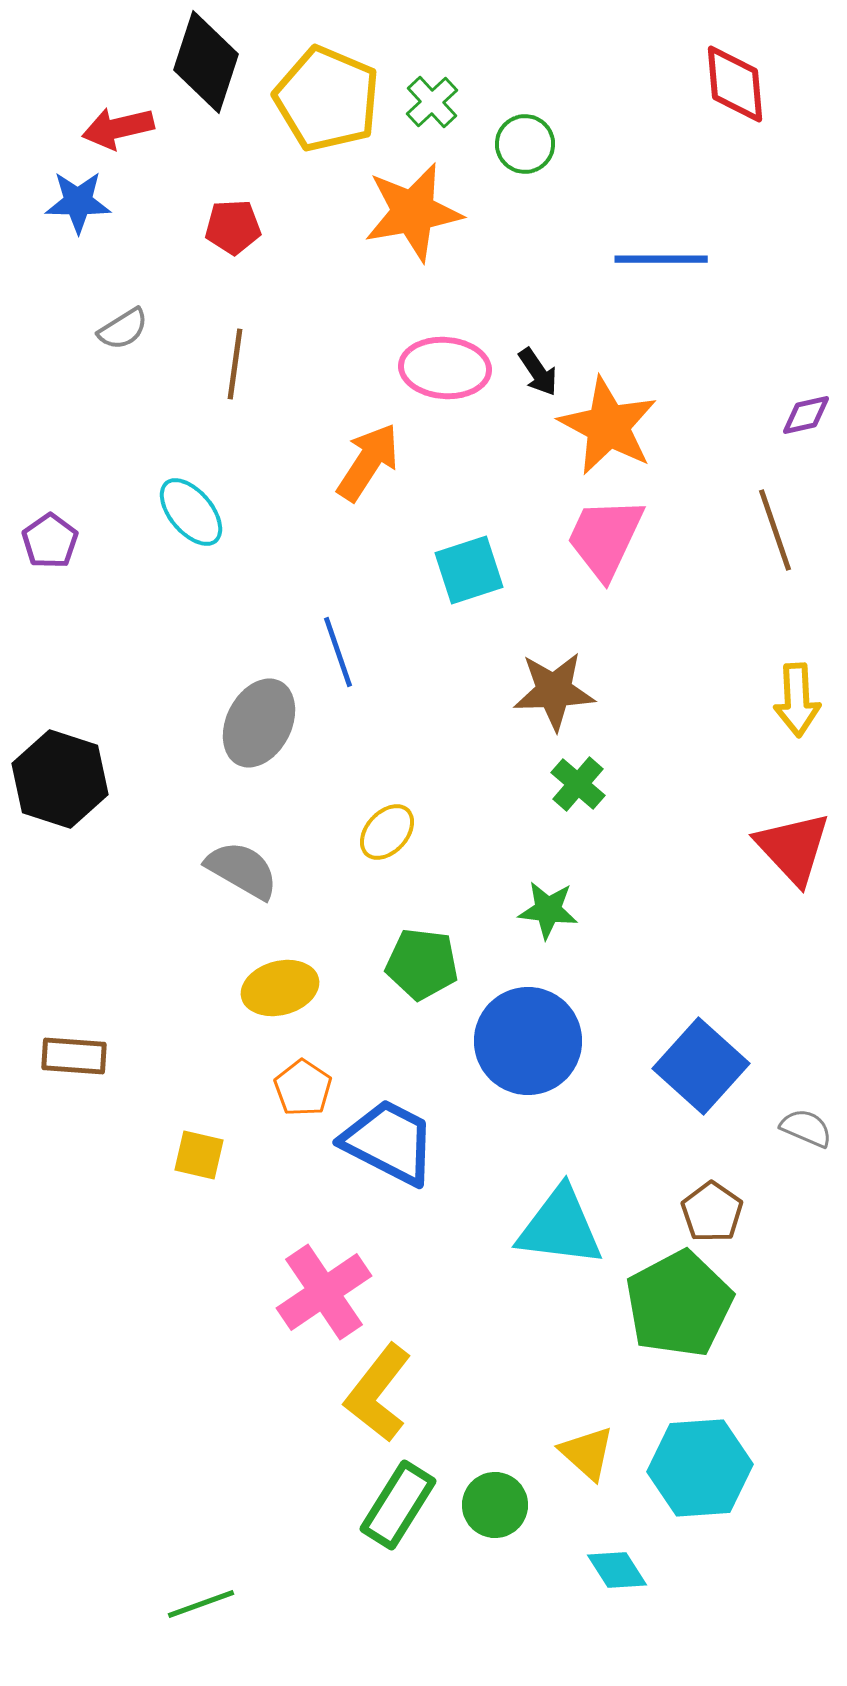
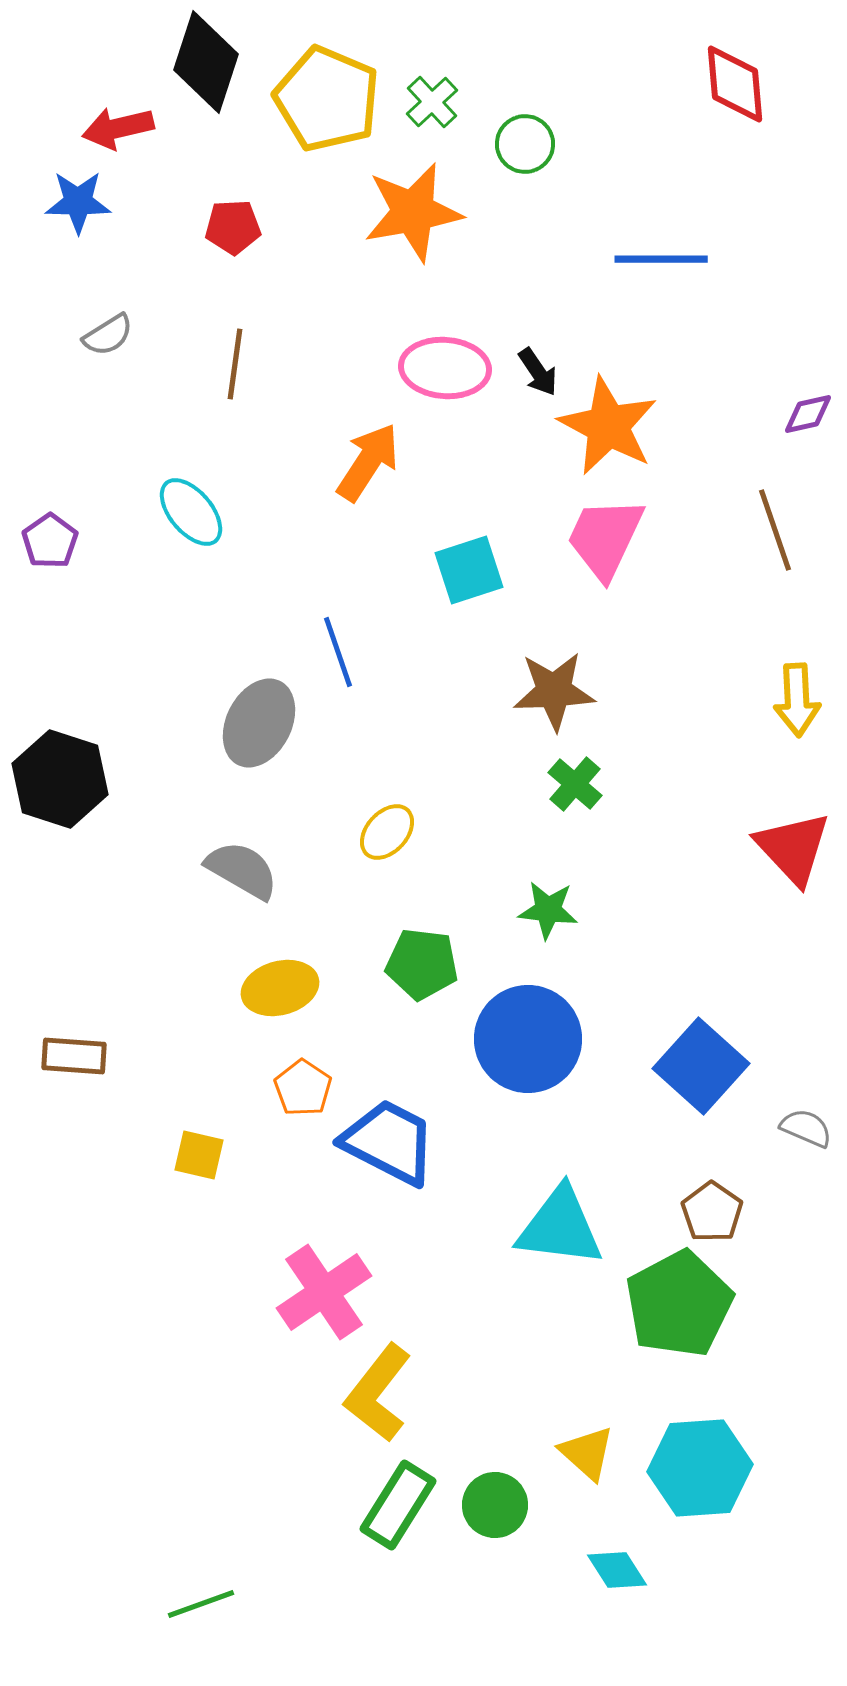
gray semicircle at (123, 329): moved 15 px left, 6 px down
purple diamond at (806, 415): moved 2 px right, 1 px up
green cross at (578, 784): moved 3 px left
blue circle at (528, 1041): moved 2 px up
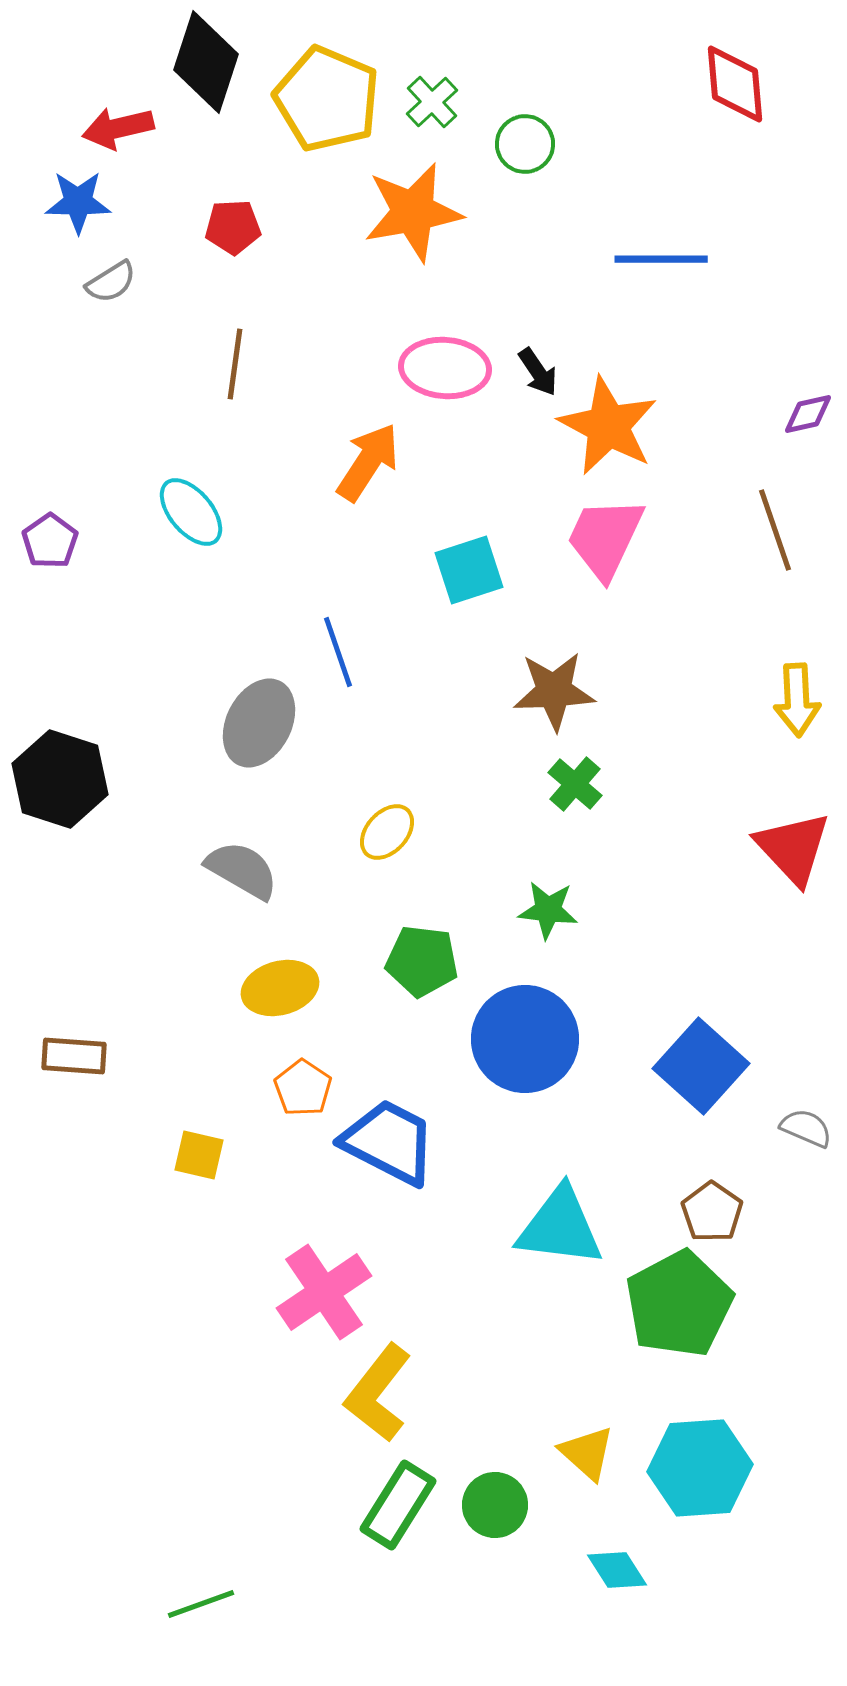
gray semicircle at (108, 335): moved 3 px right, 53 px up
green pentagon at (422, 964): moved 3 px up
blue circle at (528, 1039): moved 3 px left
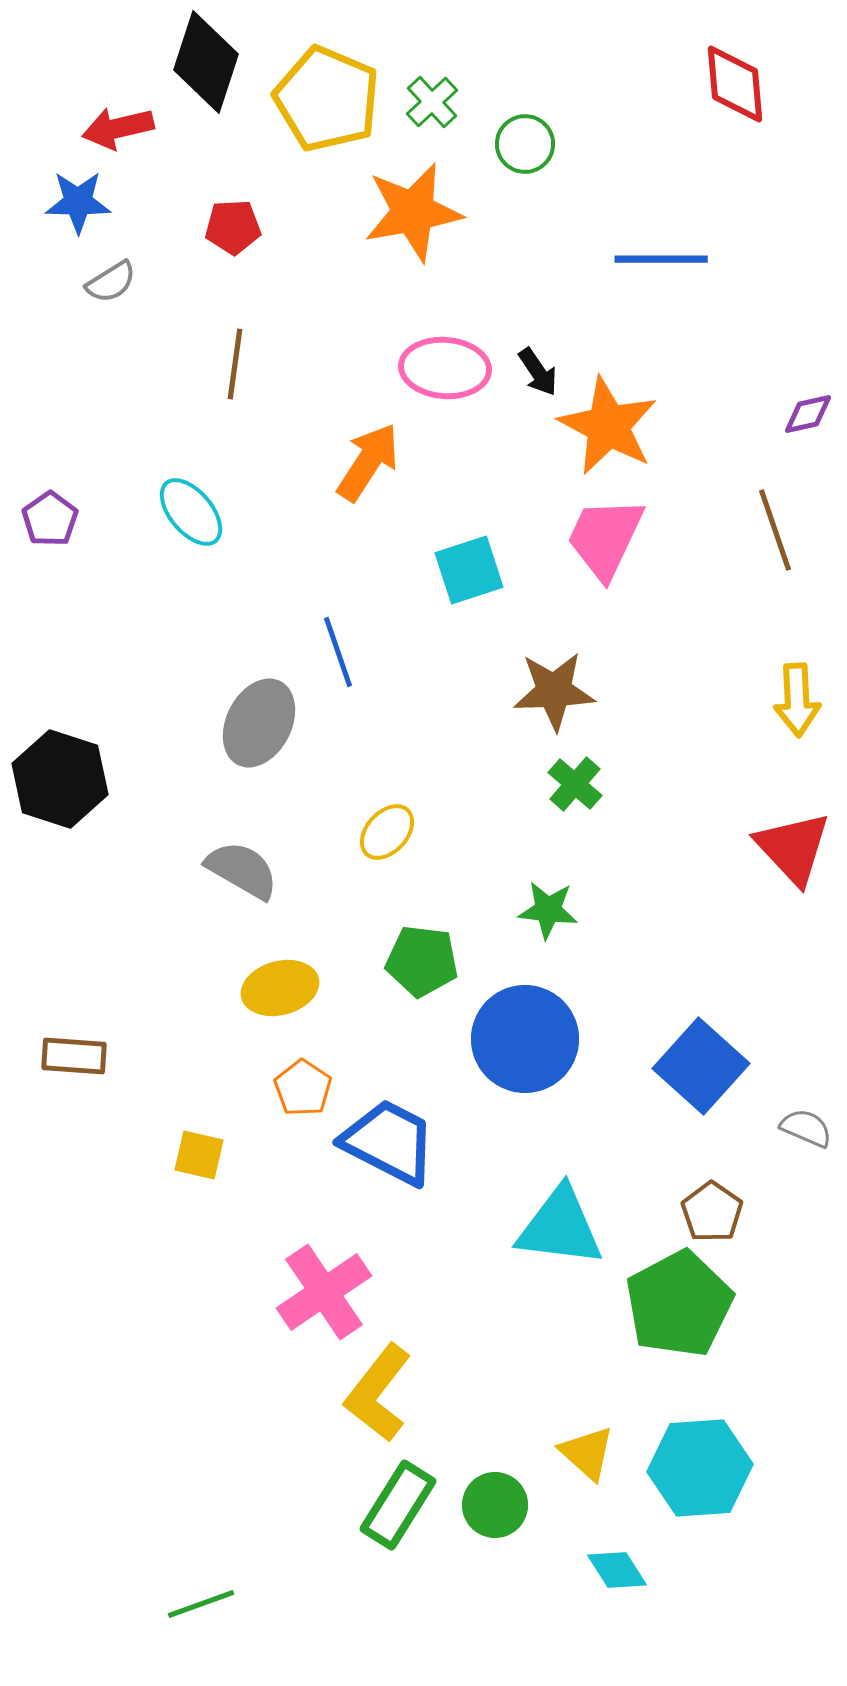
purple pentagon at (50, 541): moved 22 px up
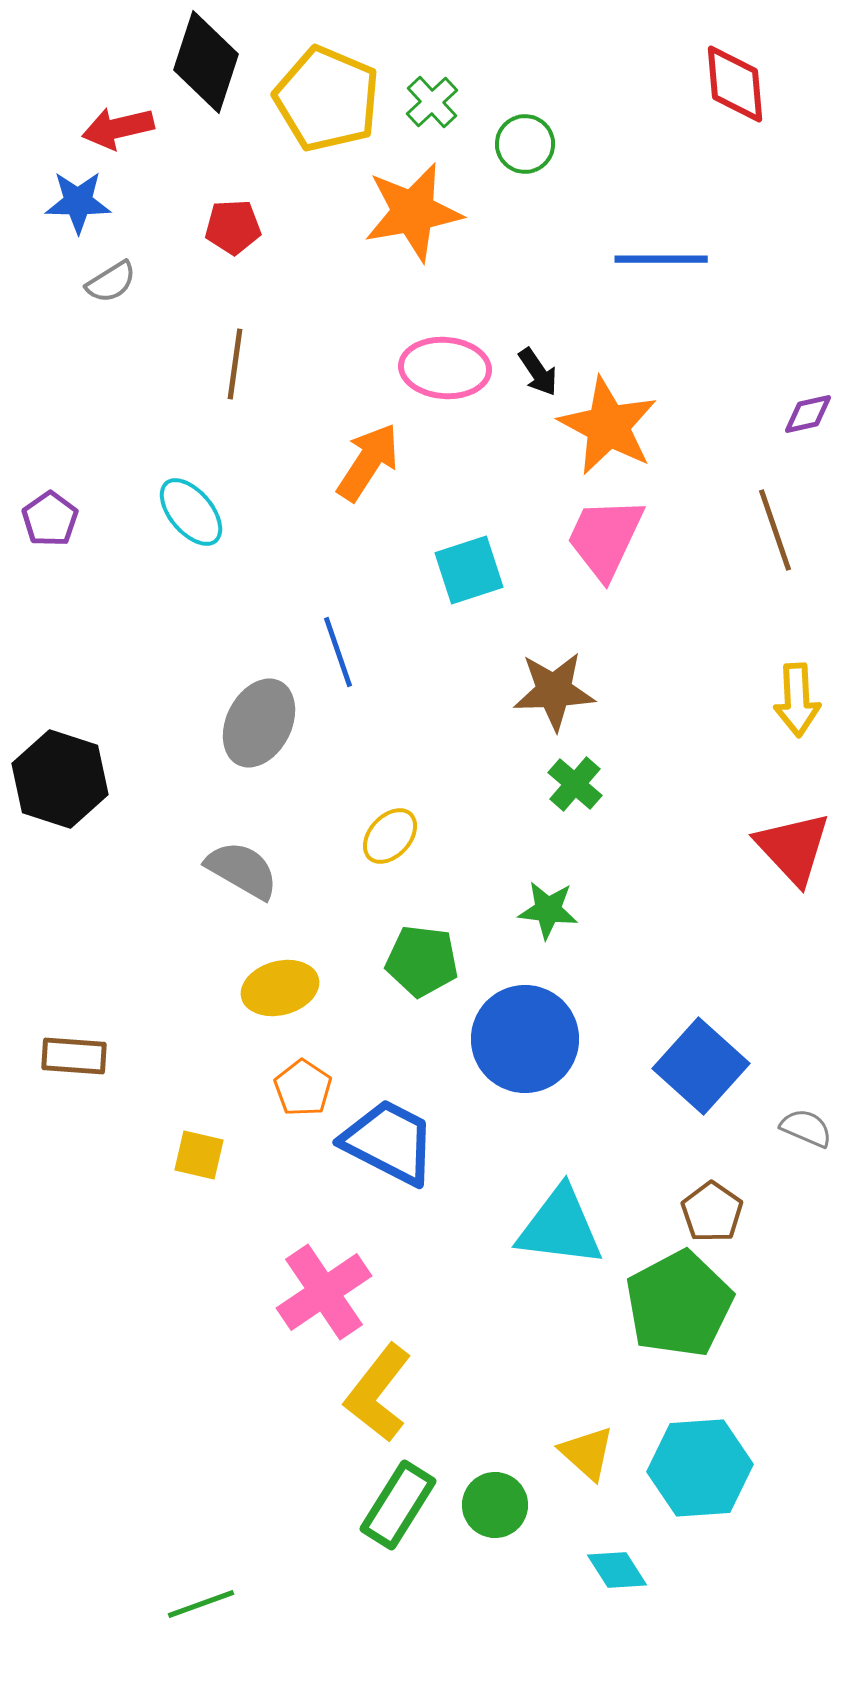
yellow ellipse at (387, 832): moved 3 px right, 4 px down
